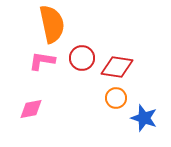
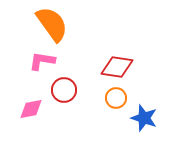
orange semicircle: rotated 24 degrees counterclockwise
red circle: moved 18 px left, 32 px down
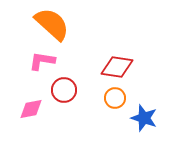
orange semicircle: rotated 12 degrees counterclockwise
orange circle: moved 1 px left
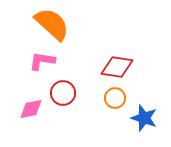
red circle: moved 1 px left, 3 px down
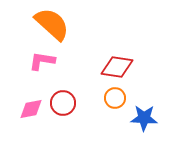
red circle: moved 10 px down
blue star: rotated 16 degrees counterclockwise
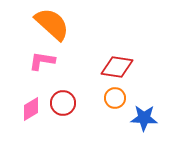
pink diamond: rotated 20 degrees counterclockwise
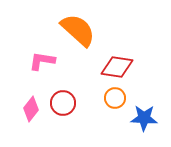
orange semicircle: moved 26 px right, 6 px down
pink diamond: rotated 20 degrees counterclockwise
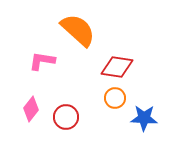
red circle: moved 3 px right, 14 px down
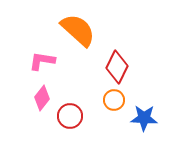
red diamond: rotated 72 degrees counterclockwise
orange circle: moved 1 px left, 2 px down
pink diamond: moved 11 px right, 11 px up
red circle: moved 4 px right, 1 px up
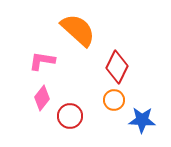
blue star: moved 2 px left, 2 px down
